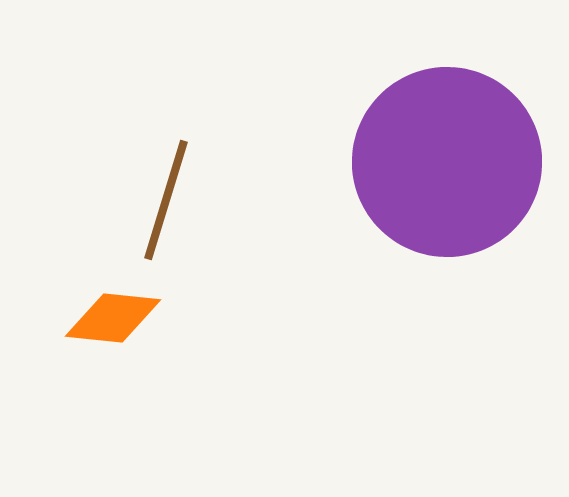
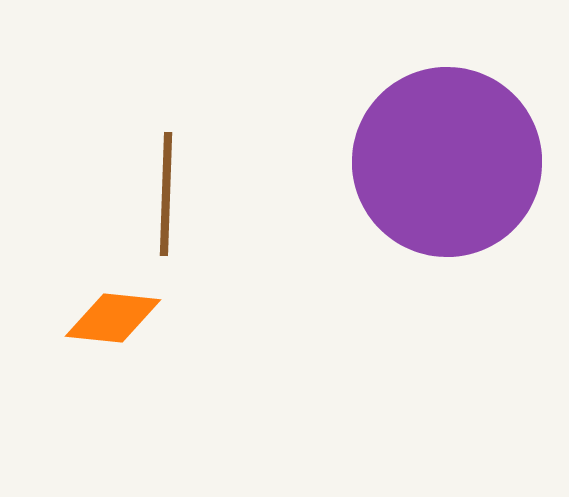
brown line: moved 6 px up; rotated 15 degrees counterclockwise
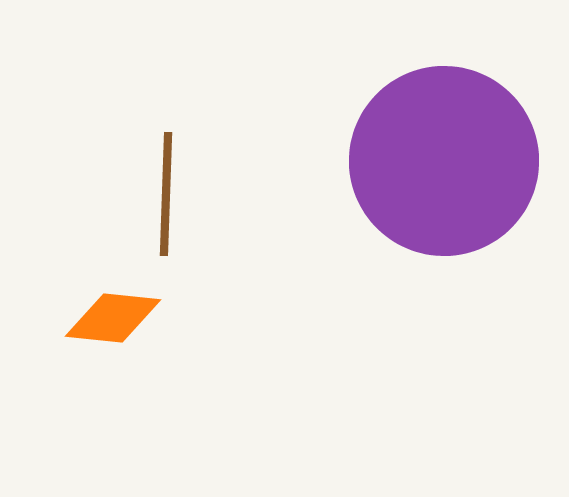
purple circle: moved 3 px left, 1 px up
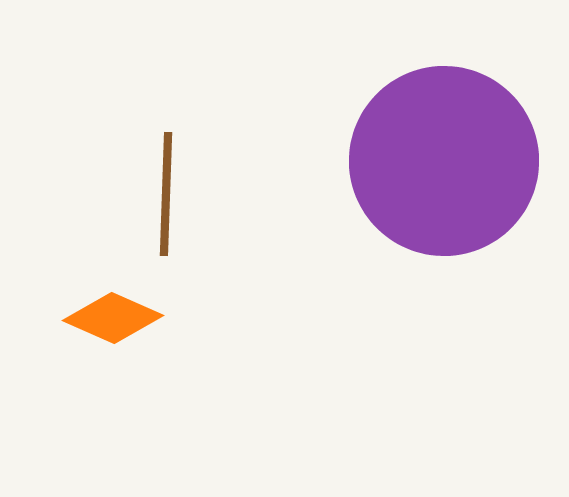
orange diamond: rotated 18 degrees clockwise
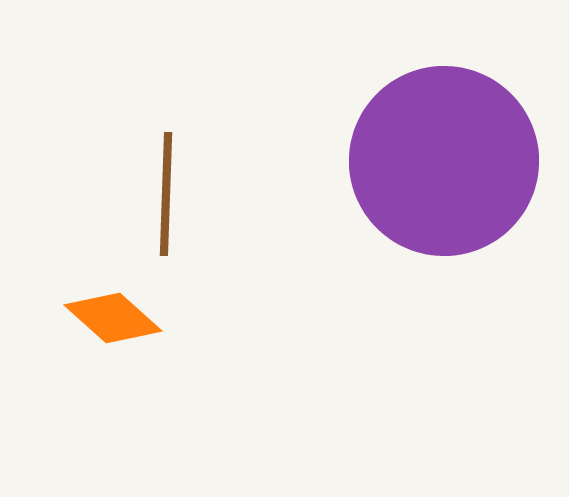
orange diamond: rotated 18 degrees clockwise
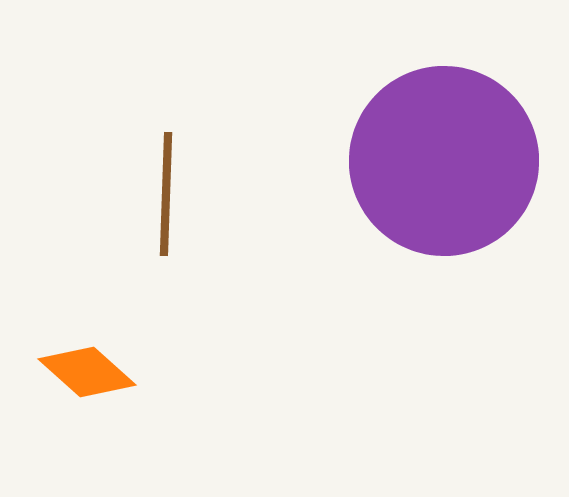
orange diamond: moved 26 px left, 54 px down
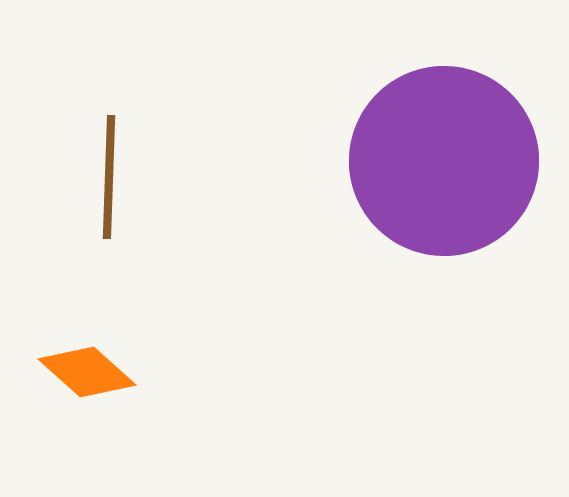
brown line: moved 57 px left, 17 px up
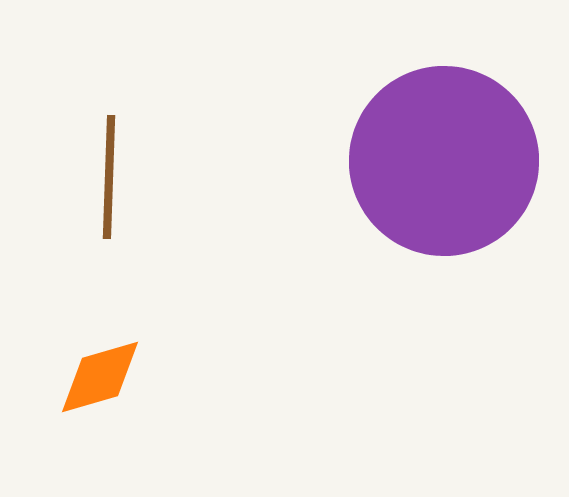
orange diamond: moved 13 px right, 5 px down; rotated 58 degrees counterclockwise
